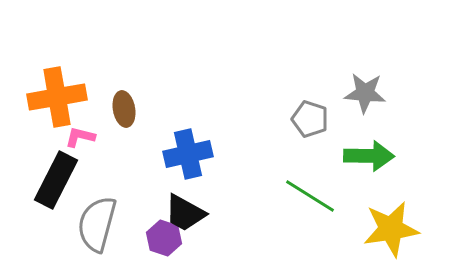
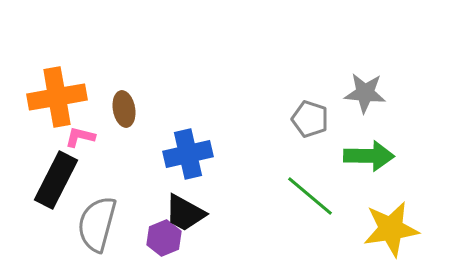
green line: rotated 8 degrees clockwise
purple hexagon: rotated 20 degrees clockwise
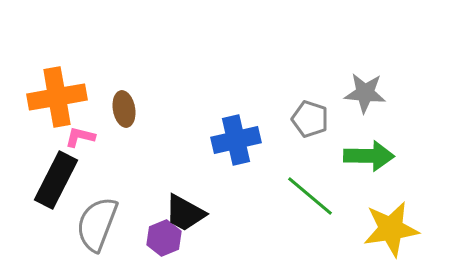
blue cross: moved 48 px right, 14 px up
gray semicircle: rotated 6 degrees clockwise
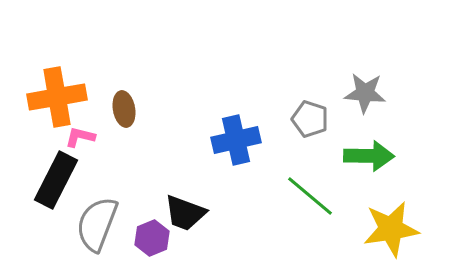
black trapezoid: rotated 9 degrees counterclockwise
purple hexagon: moved 12 px left
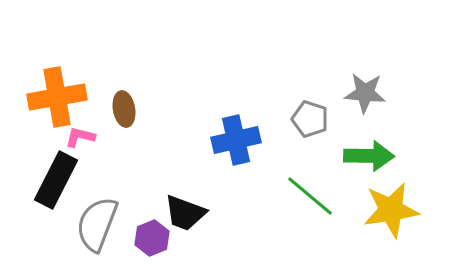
yellow star: moved 19 px up
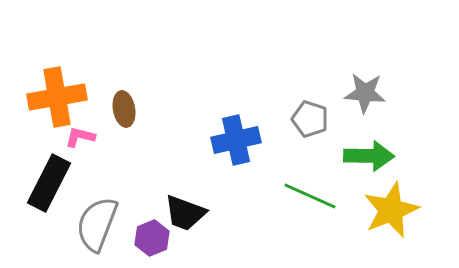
black rectangle: moved 7 px left, 3 px down
green line: rotated 16 degrees counterclockwise
yellow star: rotated 14 degrees counterclockwise
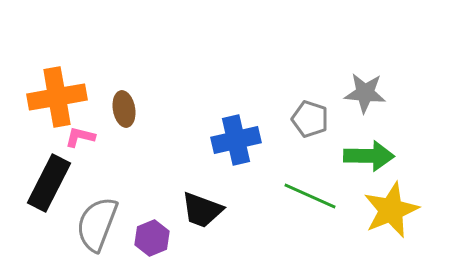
black trapezoid: moved 17 px right, 3 px up
